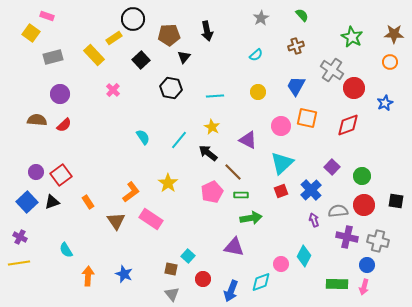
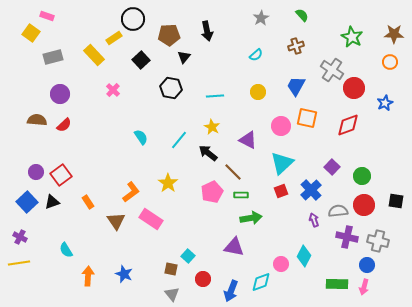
cyan semicircle at (143, 137): moved 2 px left
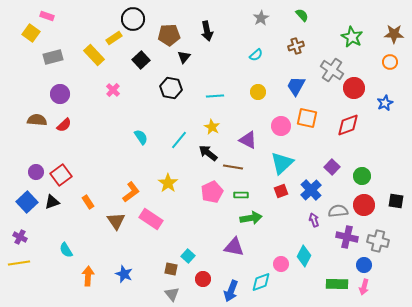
brown line at (233, 172): moved 5 px up; rotated 36 degrees counterclockwise
blue circle at (367, 265): moved 3 px left
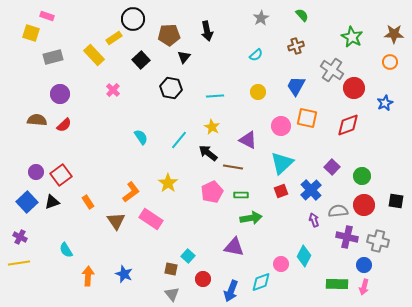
yellow square at (31, 33): rotated 18 degrees counterclockwise
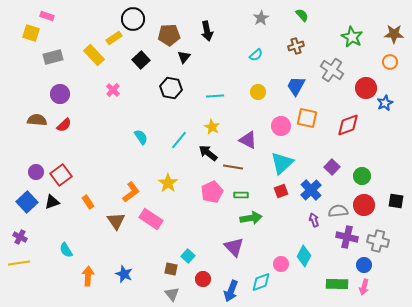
red circle at (354, 88): moved 12 px right
purple triangle at (234, 247): rotated 35 degrees clockwise
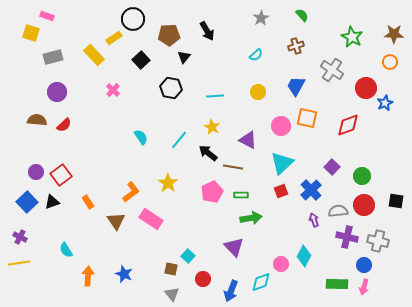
black arrow at (207, 31): rotated 18 degrees counterclockwise
purple circle at (60, 94): moved 3 px left, 2 px up
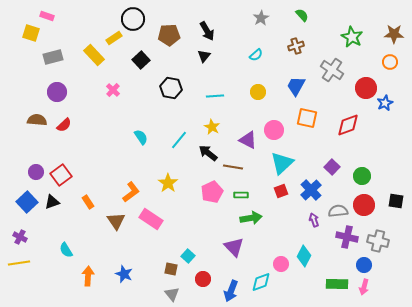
black triangle at (184, 57): moved 20 px right, 1 px up
pink circle at (281, 126): moved 7 px left, 4 px down
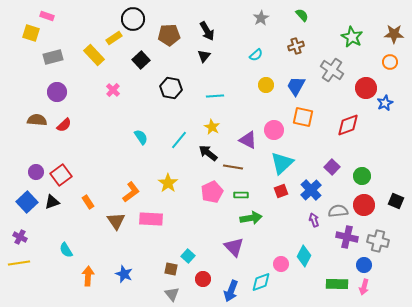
yellow circle at (258, 92): moved 8 px right, 7 px up
orange square at (307, 118): moved 4 px left, 1 px up
black square at (396, 201): rotated 14 degrees clockwise
pink rectangle at (151, 219): rotated 30 degrees counterclockwise
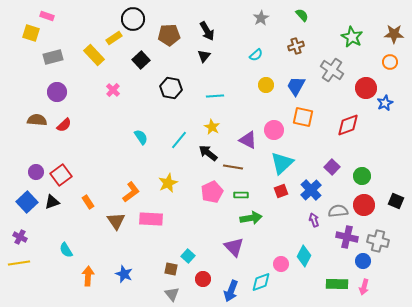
yellow star at (168, 183): rotated 12 degrees clockwise
blue circle at (364, 265): moved 1 px left, 4 px up
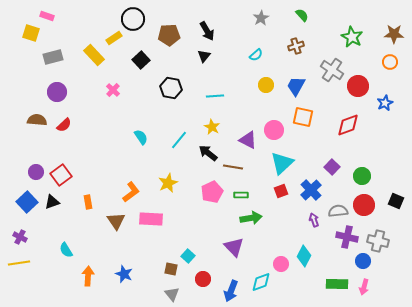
red circle at (366, 88): moved 8 px left, 2 px up
orange rectangle at (88, 202): rotated 24 degrees clockwise
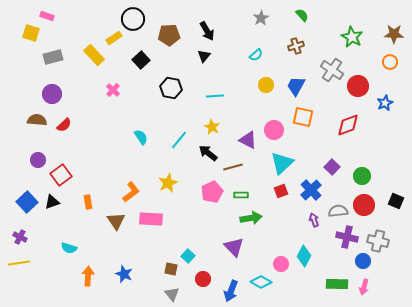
purple circle at (57, 92): moved 5 px left, 2 px down
brown line at (233, 167): rotated 24 degrees counterclockwise
purple circle at (36, 172): moved 2 px right, 12 px up
cyan semicircle at (66, 250): moved 3 px right, 2 px up; rotated 42 degrees counterclockwise
cyan diamond at (261, 282): rotated 50 degrees clockwise
